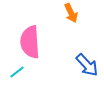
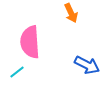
blue arrow: rotated 20 degrees counterclockwise
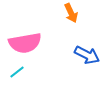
pink semicircle: moved 5 px left, 1 px down; rotated 96 degrees counterclockwise
blue arrow: moved 10 px up
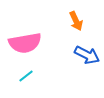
orange arrow: moved 5 px right, 8 px down
cyan line: moved 9 px right, 4 px down
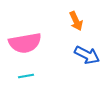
cyan line: rotated 28 degrees clockwise
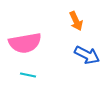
cyan line: moved 2 px right, 1 px up; rotated 21 degrees clockwise
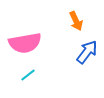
blue arrow: moved 3 px up; rotated 80 degrees counterclockwise
cyan line: rotated 49 degrees counterclockwise
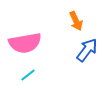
blue arrow: moved 2 px up
